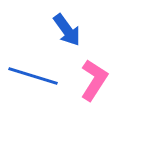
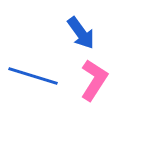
blue arrow: moved 14 px right, 3 px down
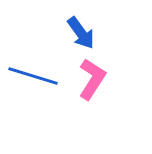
pink L-shape: moved 2 px left, 1 px up
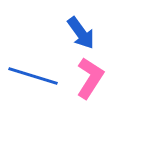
pink L-shape: moved 2 px left, 1 px up
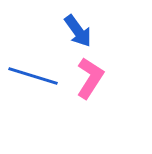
blue arrow: moved 3 px left, 2 px up
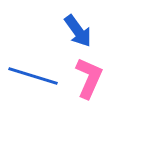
pink L-shape: moved 1 px left; rotated 9 degrees counterclockwise
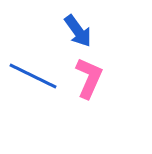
blue line: rotated 9 degrees clockwise
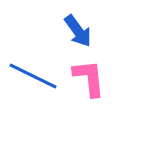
pink L-shape: rotated 30 degrees counterclockwise
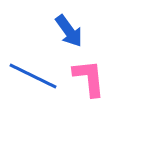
blue arrow: moved 9 px left
